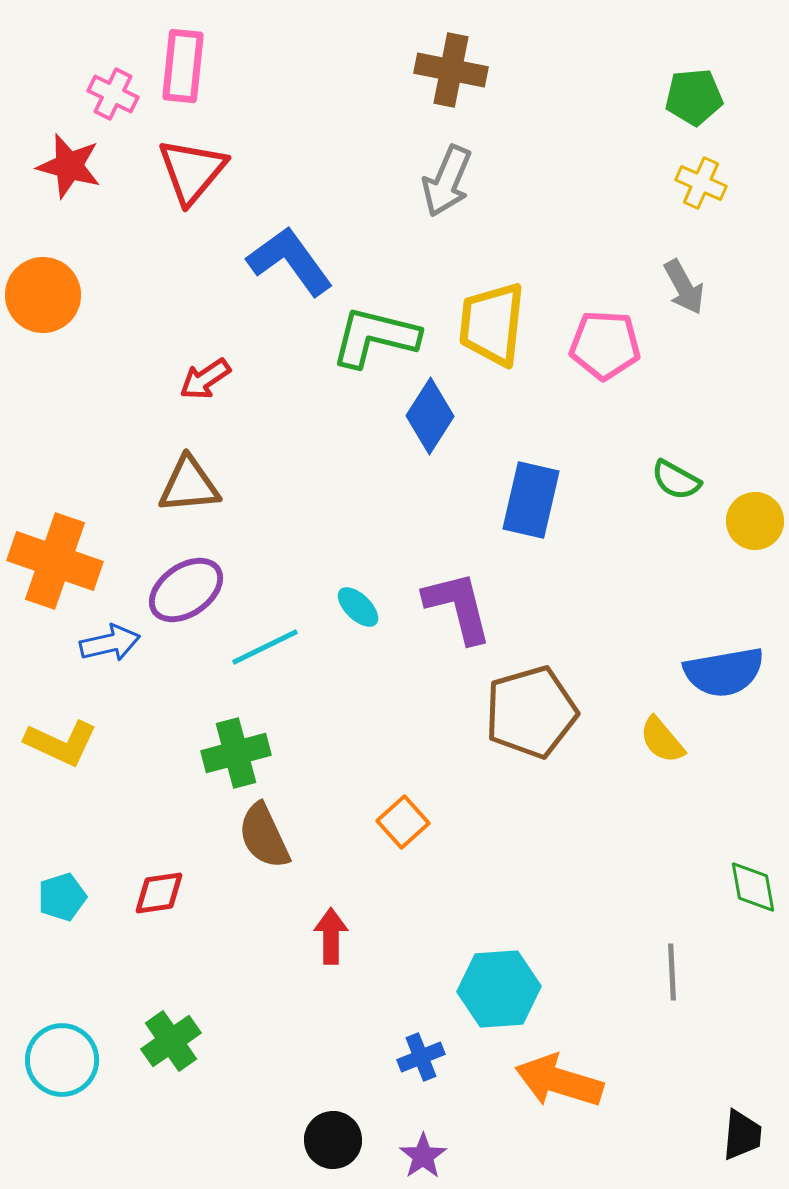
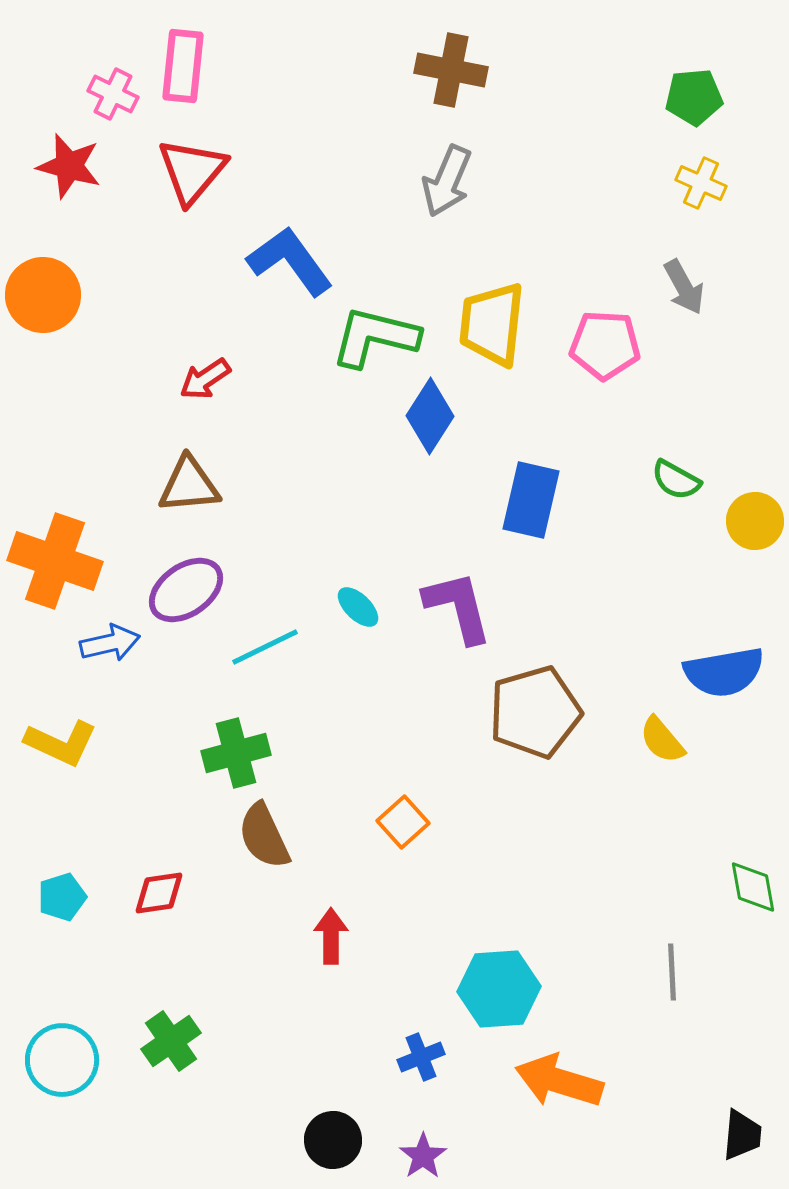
brown pentagon at (531, 712): moved 4 px right
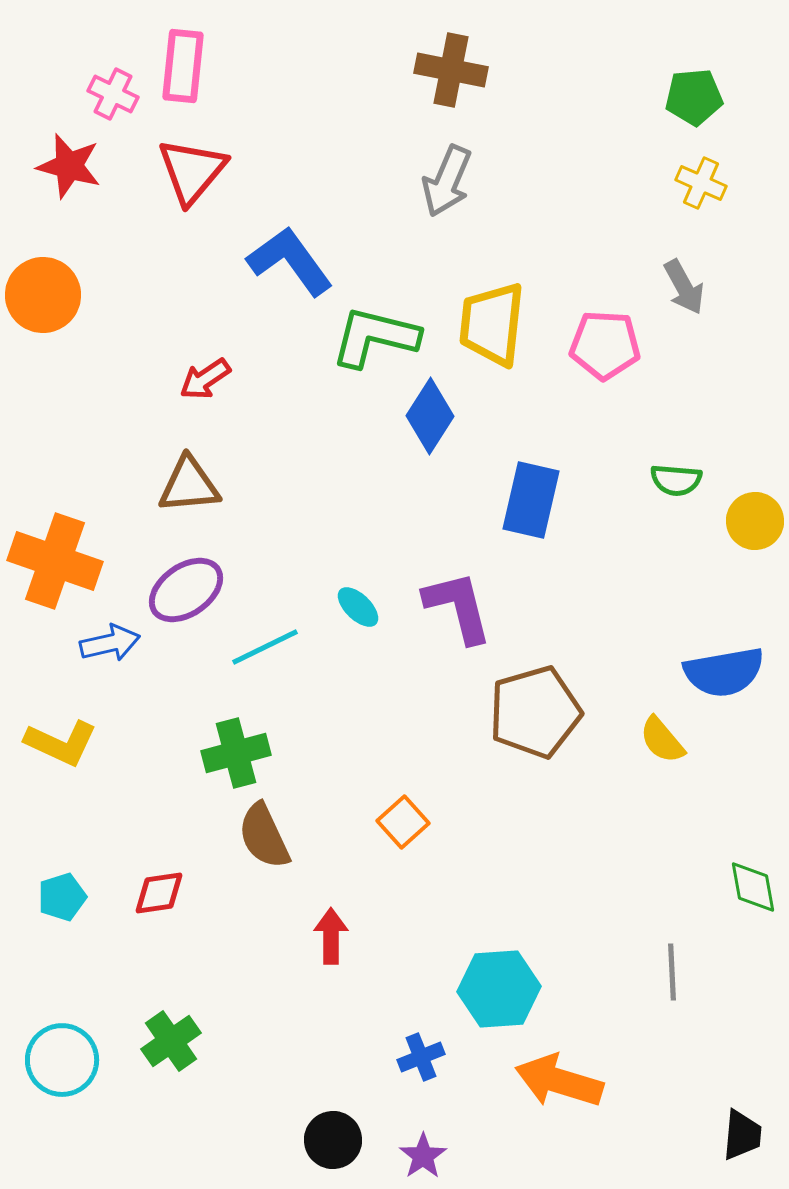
green semicircle at (676, 480): rotated 24 degrees counterclockwise
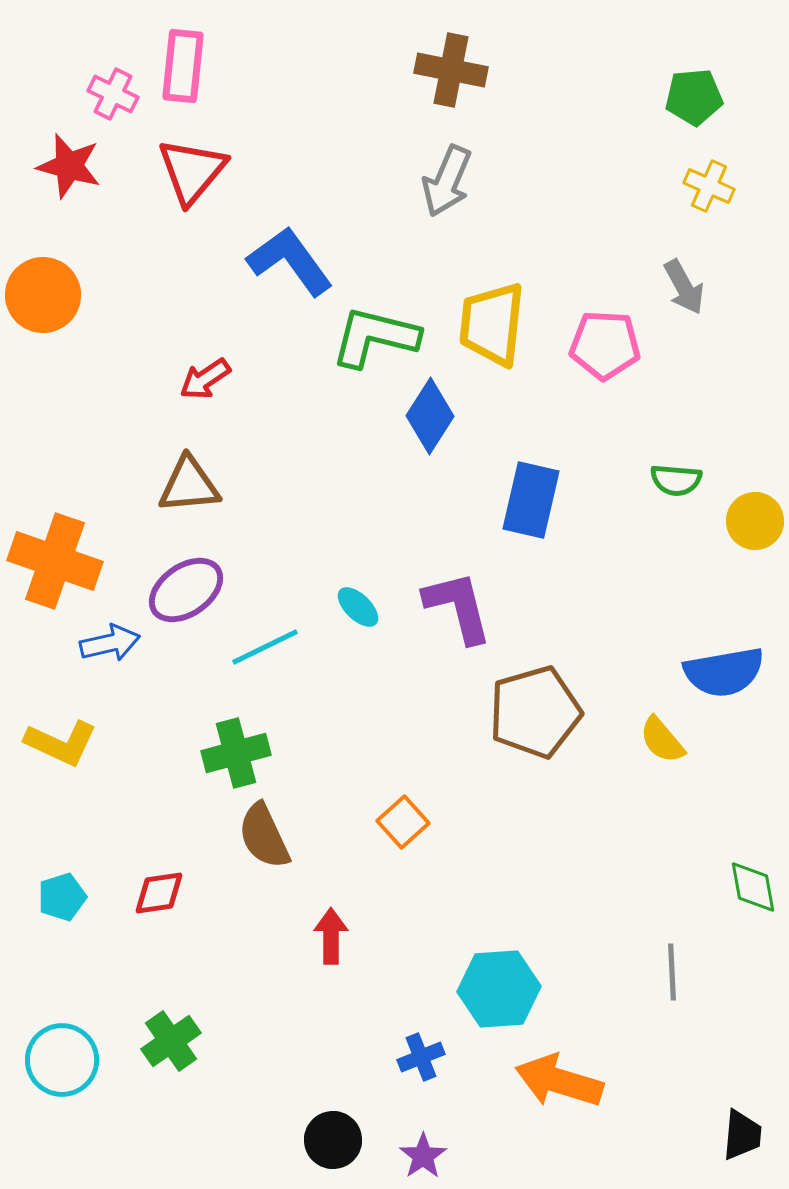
yellow cross at (701, 183): moved 8 px right, 3 px down
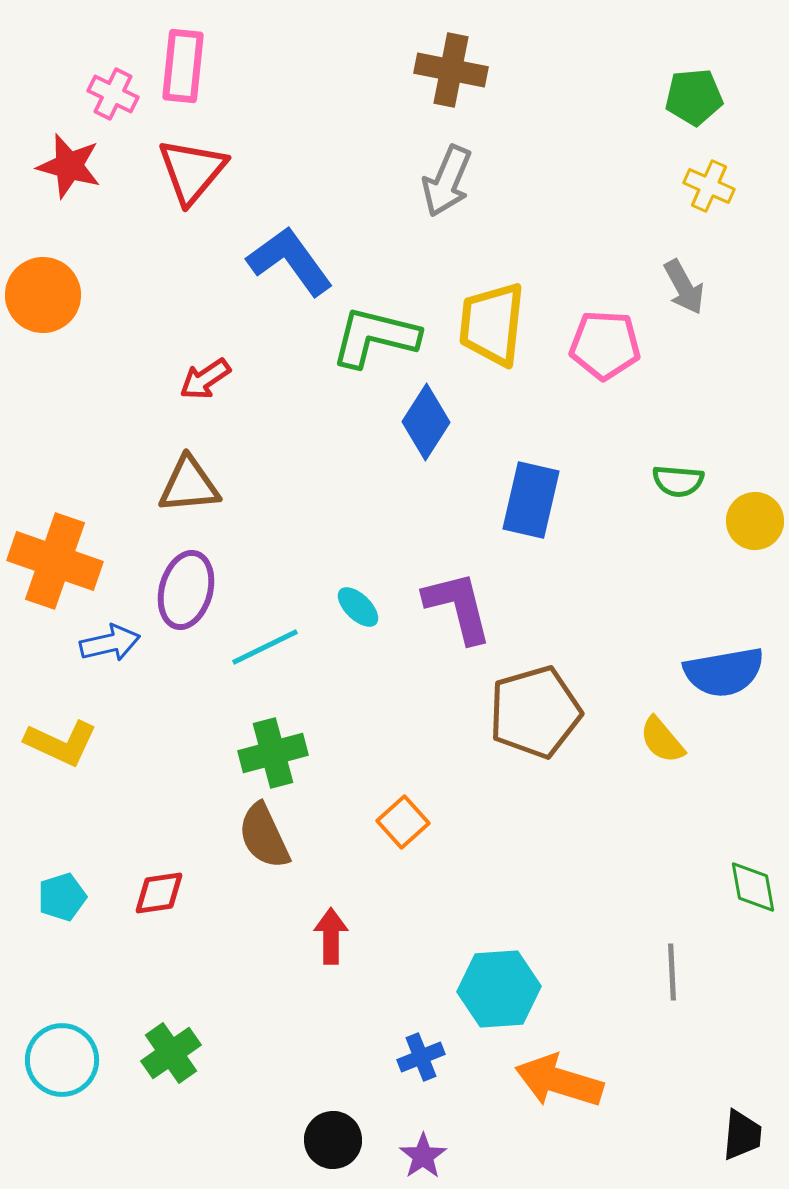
blue diamond at (430, 416): moved 4 px left, 6 px down
green semicircle at (676, 480): moved 2 px right, 1 px down
purple ellipse at (186, 590): rotated 40 degrees counterclockwise
green cross at (236, 753): moved 37 px right
green cross at (171, 1041): moved 12 px down
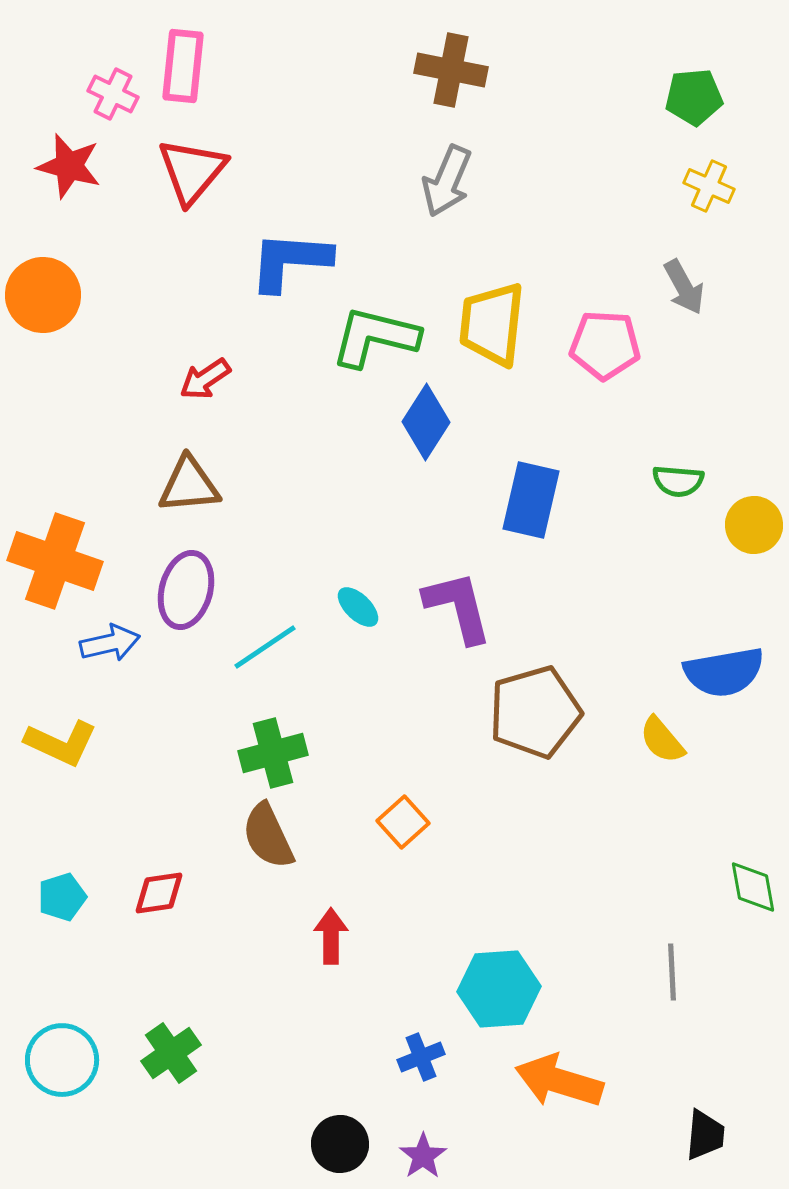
blue L-shape at (290, 261): rotated 50 degrees counterclockwise
yellow circle at (755, 521): moved 1 px left, 4 px down
cyan line at (265, 647): rotated 8 degrees counterclockwise
brown semicircle at (264, 836): moved 4 px right
black trapezoid at (742, 1135): moved 37 px left
black circle at (333, 1140): moved 7 px right, 4 px down
